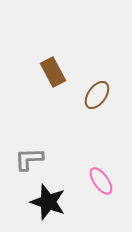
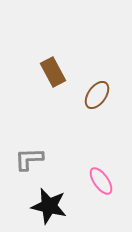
black star: moved 1 px right, 4 px down; rotated 6 degrees counterclockwise
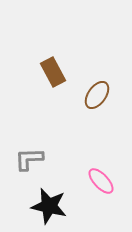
pink ellipse: rotated 8 degrees counterclockwise
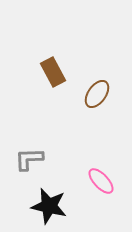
brown ellipse: moved 1 px up
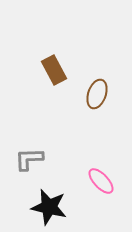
brown rectangle: moved 1 px right, 2 px up
brown ellipse: rotated 16 degrees counterclockwise
black star: moved 1 px down
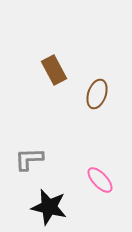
pink ellipse: moved 1 px left, 1 px up
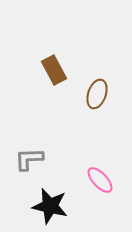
black star: moved 1 px right, 1 px up
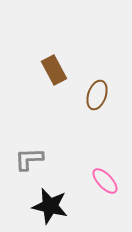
brown ellipse: moved 1 px down
pink ellipse: moved 5 px right, 1 px down
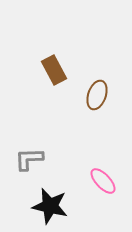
pink ellipse: moved 2 px left
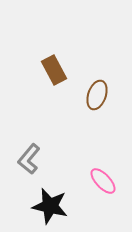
gray L-shape: rotated 48 degrees counterclockwise
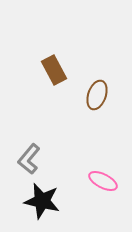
pink ellipse: rotated 20 degrees counterclockwise
black star: moved 8 px left, 5 px up
